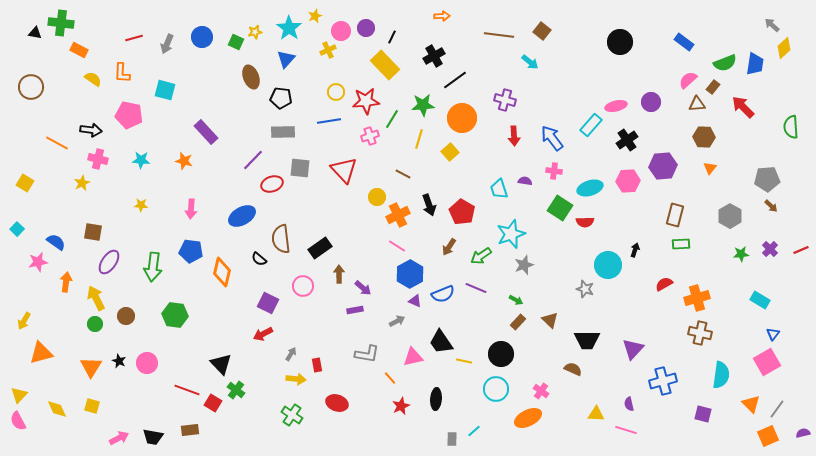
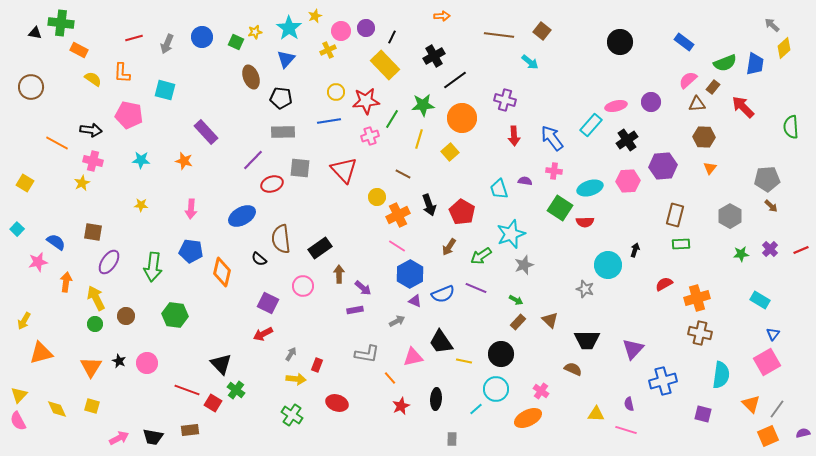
pink cross at (98, 159): moved 5 px left, 2 px down
red rectangle at (317, 365): rotated 32 degrees clockwise
cyan line at (474, 431): moved 2 px right, 22 px up
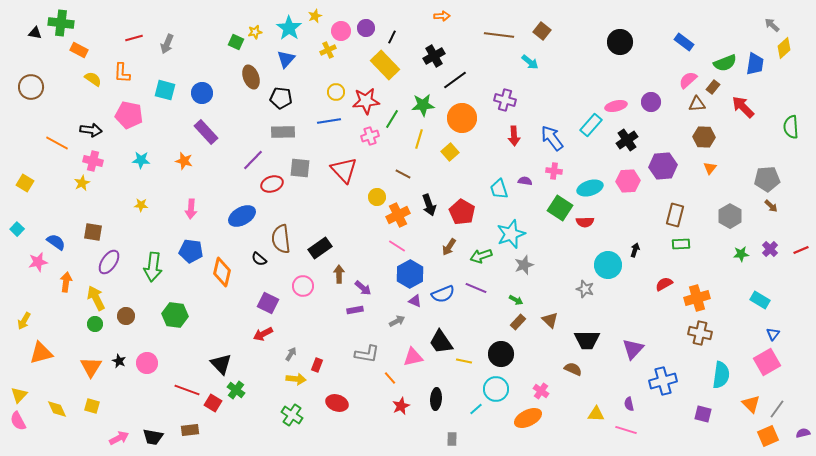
blue circle at (202, 37): moved 56 px down
green arrow at (481, 256): rotated 15 degrees clockwise
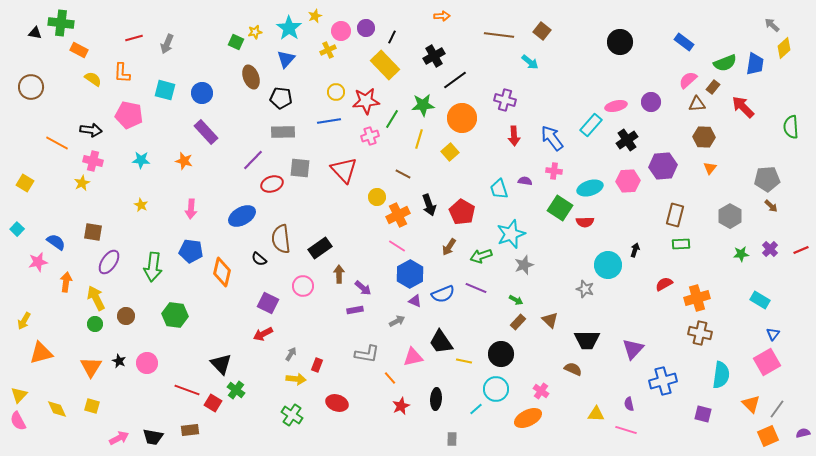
yellow star at (141, 205): rotated 24 degrees clockwise
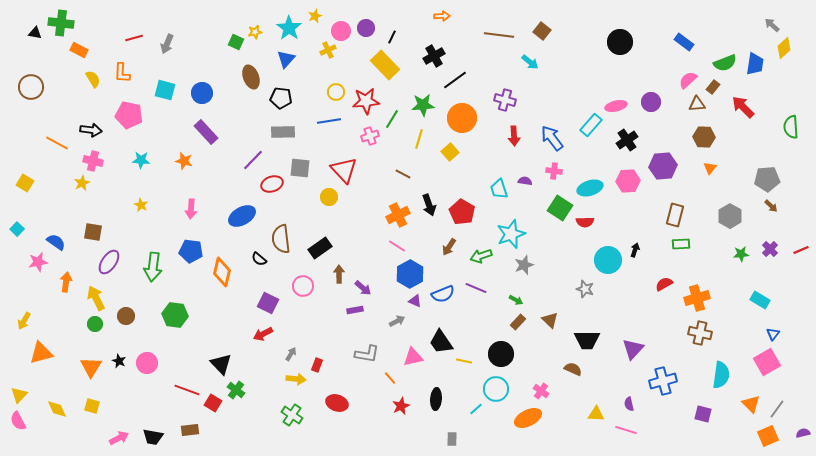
yellow semicircle at (93, 79): rotated 24 degrees clockwise
yellow circle at (377, 197): moved 48 px left
cyan circle at (608, 265): moved 5 px up
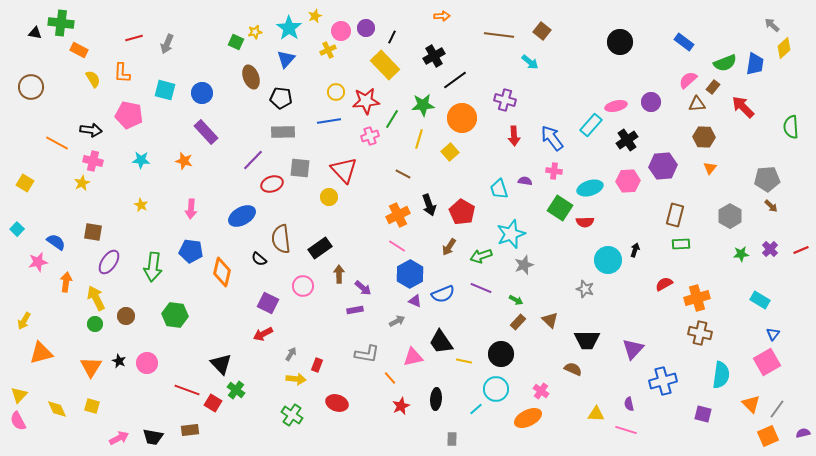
purple line at (476, 288): moved 5 px right
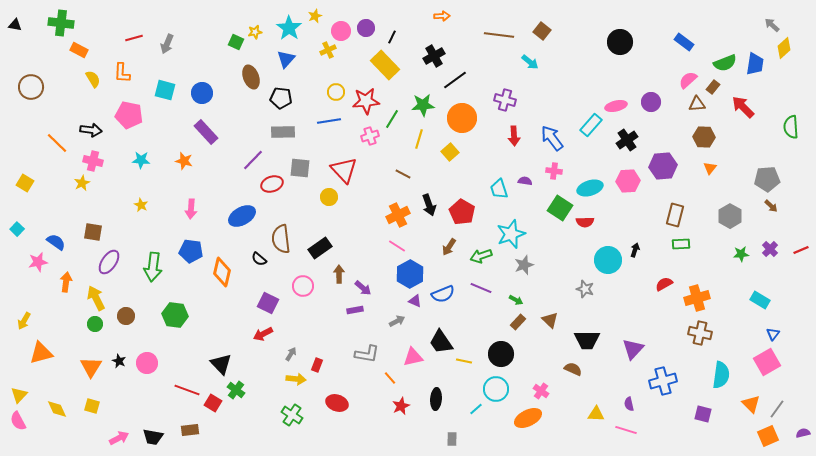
black triangle at (35, 33): moved 20 px left, 8 px up
orange line at (57, 143): rotated 15 degrees clockwise
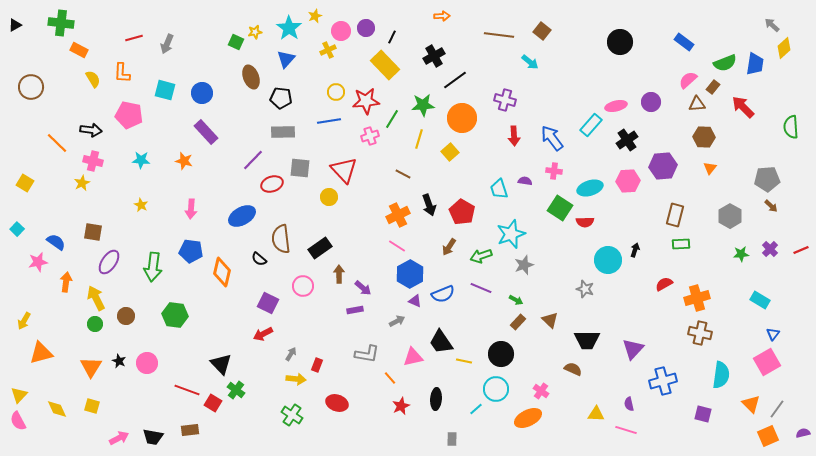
black triangle at (15, 25): rotated 40 degrees counterclockwise
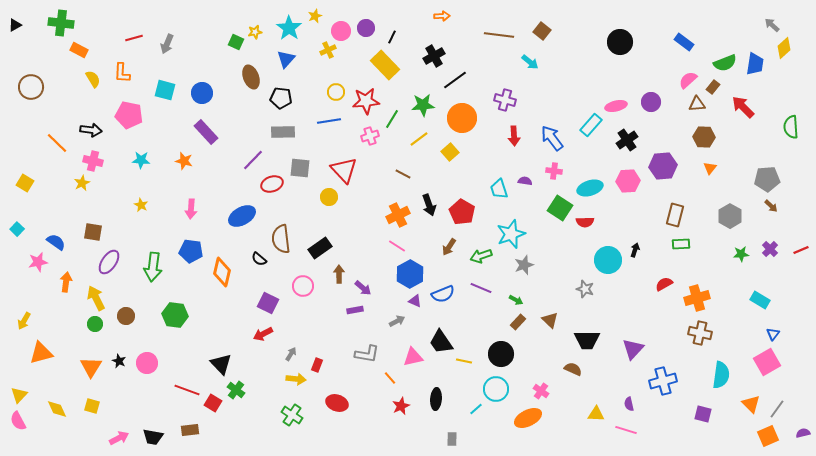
yellow line at (419, 139): rotated 36 degrees clockwise
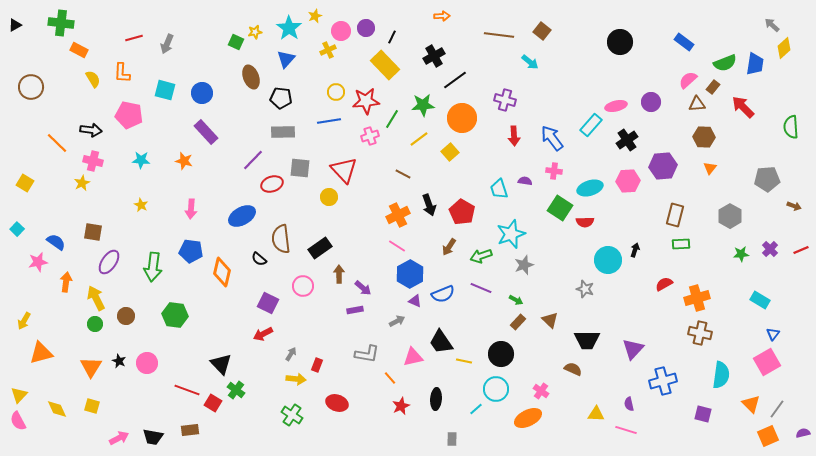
brown arrow at (771, 206): moved 23 px right; rotated 24 degrees counterclockwise
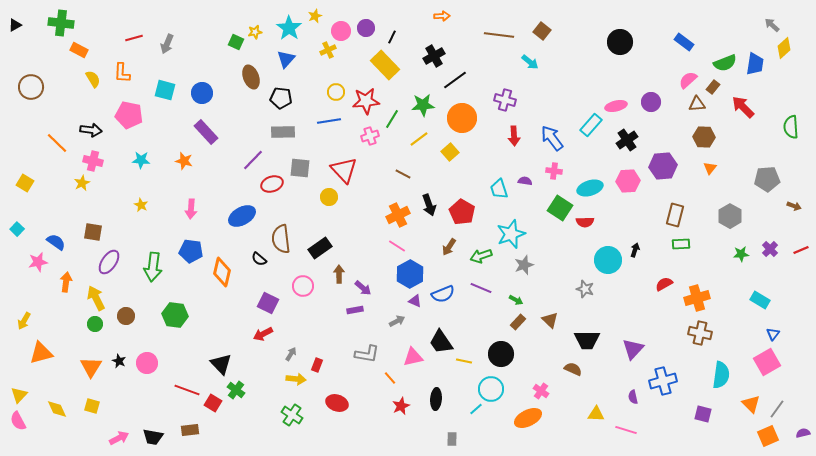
cyan circle at (496, 389): moved 5 px left
purple semicircle at (629, 404): moved 4 px right, 7 px up
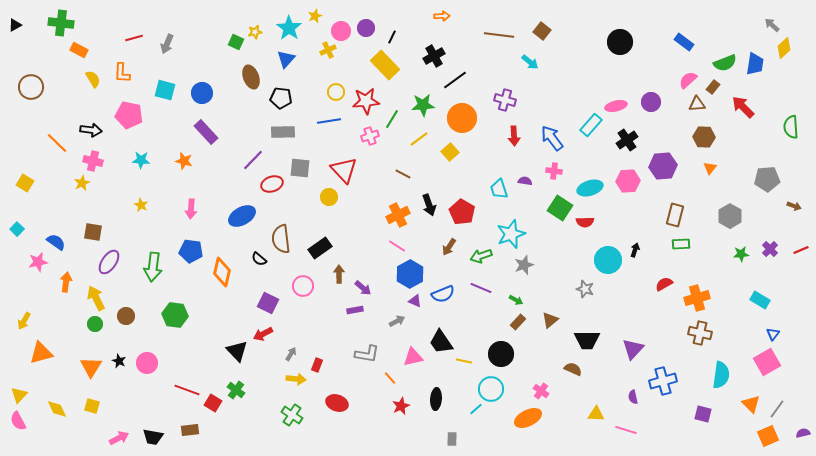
brown triangle at (550, 320): rotated 36 degrees clockwise
black triangle at (221, 364): moved 16 px right, 13 px up
